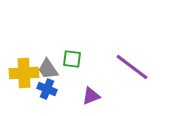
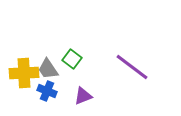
green square: rotated 30 degrees clockwise
blue cross: moved 2 px down
purple triangle: moved 8 px left
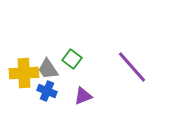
purple line: rotated 12 degrees clockwise
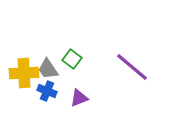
purple line: rotated 9 degrees counterclockwise
purple triangle: moved 4 px left, 2 px down
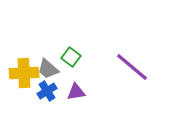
green square: moved 1 px left, 2 px up
gray trapezoid: rotated 15 degrees counterclockwise
blue cross: rotated 36 degrees clockwise
purple triangle: moved 3 px left, 6 px up; rotated 12 degrees clockwise
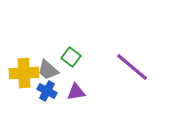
gray trapezoid: moved 1 px down
blue cross: rotated 30 degrees counterclockwise
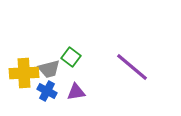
gray trapezoid: moved 1 px right, 1 px up; rotated 55 degrees counterclockwise
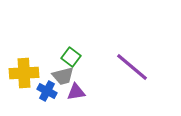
gray trapezoid: moved 14 px right, 7 px down
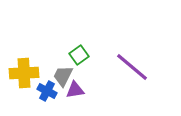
green square: moved 8 px right, 2 px up; rotated 18 degrees clockwise
gray trapezoid: rotated 130 degrees clockwise
purple triangle: moved 1 px left, 2 px up
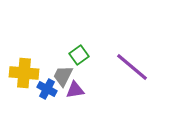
yellow cross: rotated 8 degrees clockwise
blue cross: moved 2 px up
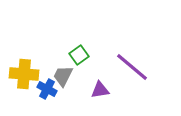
yellow cross: moved 1 px down
purple triangle: moved 25 px right
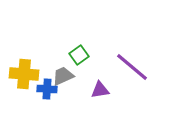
gray trapezoid: rotated 40 degrees clockwise
blue cross: rotated 24 degrees counterclockwise
